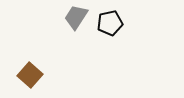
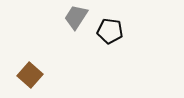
black pentagon: moved 8 px down; rotated 20 degrees clockwise
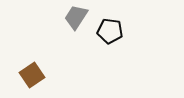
brown square: moved 2 px right; rotated 15 degrees clockwise
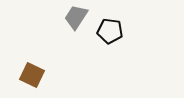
brown square: rotated 30 degrees counterclockwise
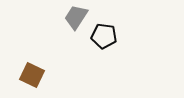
black pentagon: moved 6 px left, 5 px down
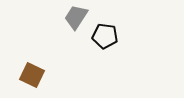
black pentagon: moved 1 px right
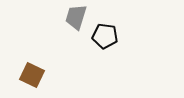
gray trapezoid: rotated 16 degrees counterclockwise
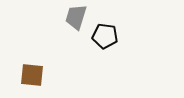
brown square: rotated 20 degrees counterclockwise
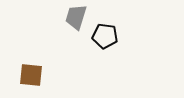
brown square: moved 1 px left
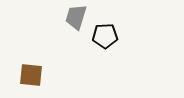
black pentagon: rotated 10 degrees counterclockwise
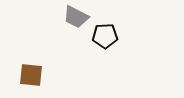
gray trapezoid: rotated 80 degrees counterclockwise
